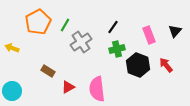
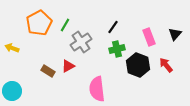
orange pentagon: moved 1 px right, 1 px down
black triangle: moved 3 px down
pink rectangle: moved 2 px down
red triangle: moved 21 px up
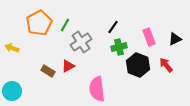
black triangle: moved 5 px down; rotated 24 degrees clockwise
green cross: moved 2 px right, 2 px up
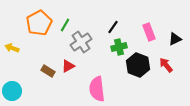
pink rectangle: moved 5 px up
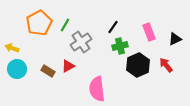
green cross: moved 1 px right, 1 px up
black hexagon: rotated 15 degrees clockwise
cyan circle: moved 5 px right, 22 px up
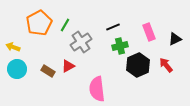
black line: rotated 32 degrees clockwise
yellow arrow: moved 1 px right, 1 px up
